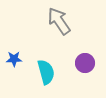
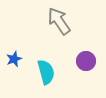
blue star: rotated 21 degrees counterclockwise
purple circle: moved 1 px right, 2 px up
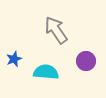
gray arrow: moved 3 px left, 9 px down
cyan semicircle: rotated 70 degrees counterclockwise
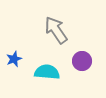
purple circle: moved 4 px left
cyan semicircle: moved 1 px right
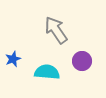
blue star: moved 1 px left
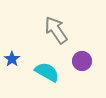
blue star: moved 1 px left; rotated 14 degrees counterclockwise
cyan semicircle: rotated 25 degrees clockwise
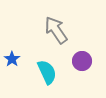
cyan semicircle: rotated 35 degrees clockwise
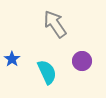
gray arrow: moved 1 px left, 6 px up
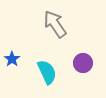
purple circle: moved 1 px right, 2 px down
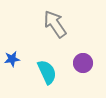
blue star: rotated 28 degrees clockwise
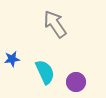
purple circle: moved 7 px left, 19 px down
cyan semicircle: moved 2 px left
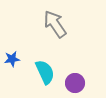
purple circle: moved 1 px left, 1 px down
